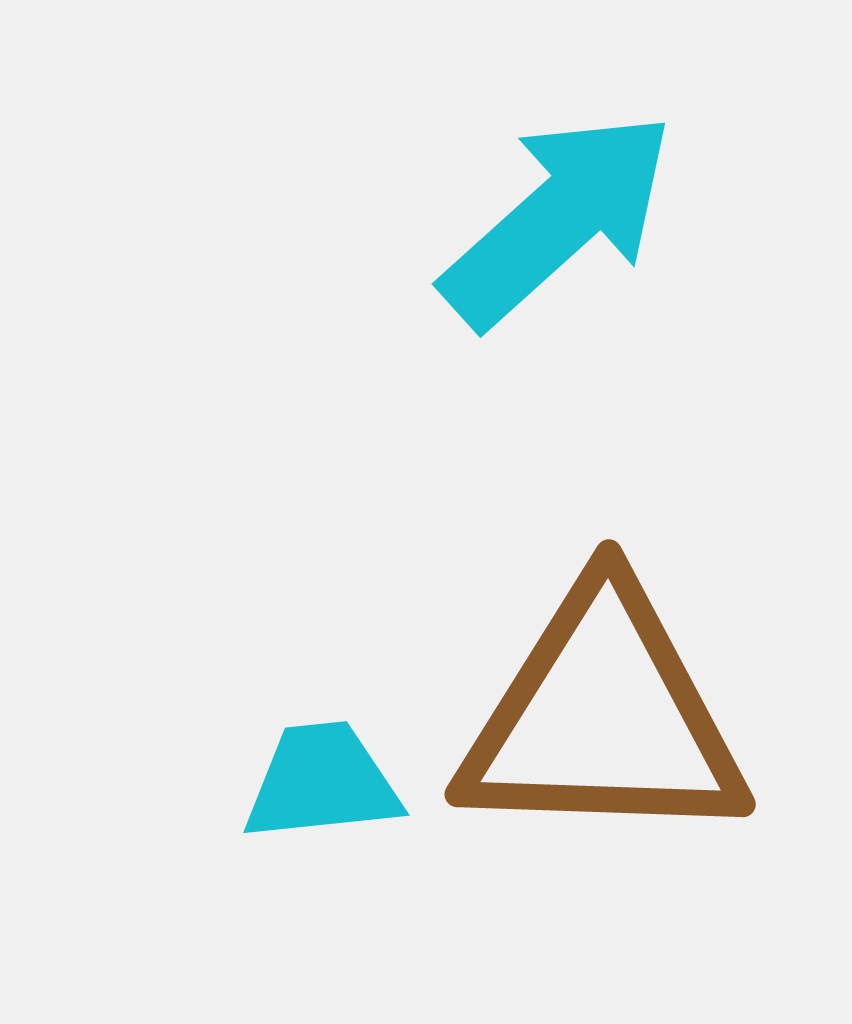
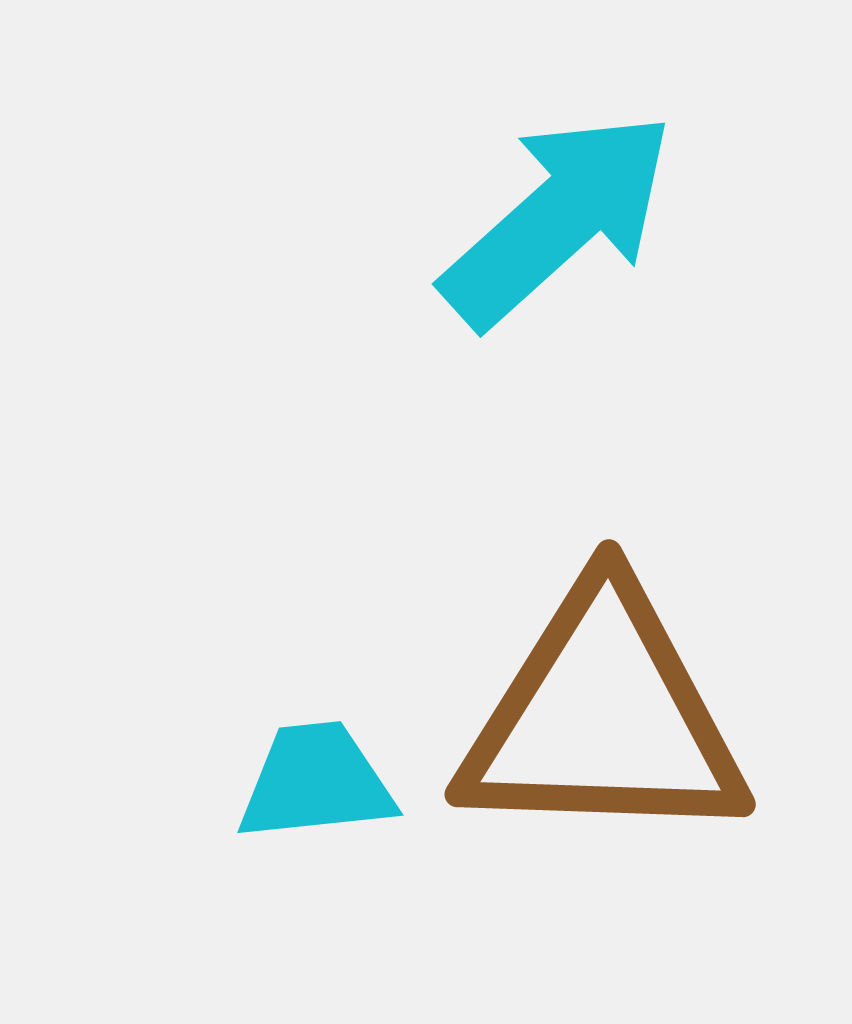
cyan trapezoid: moved 6 px left
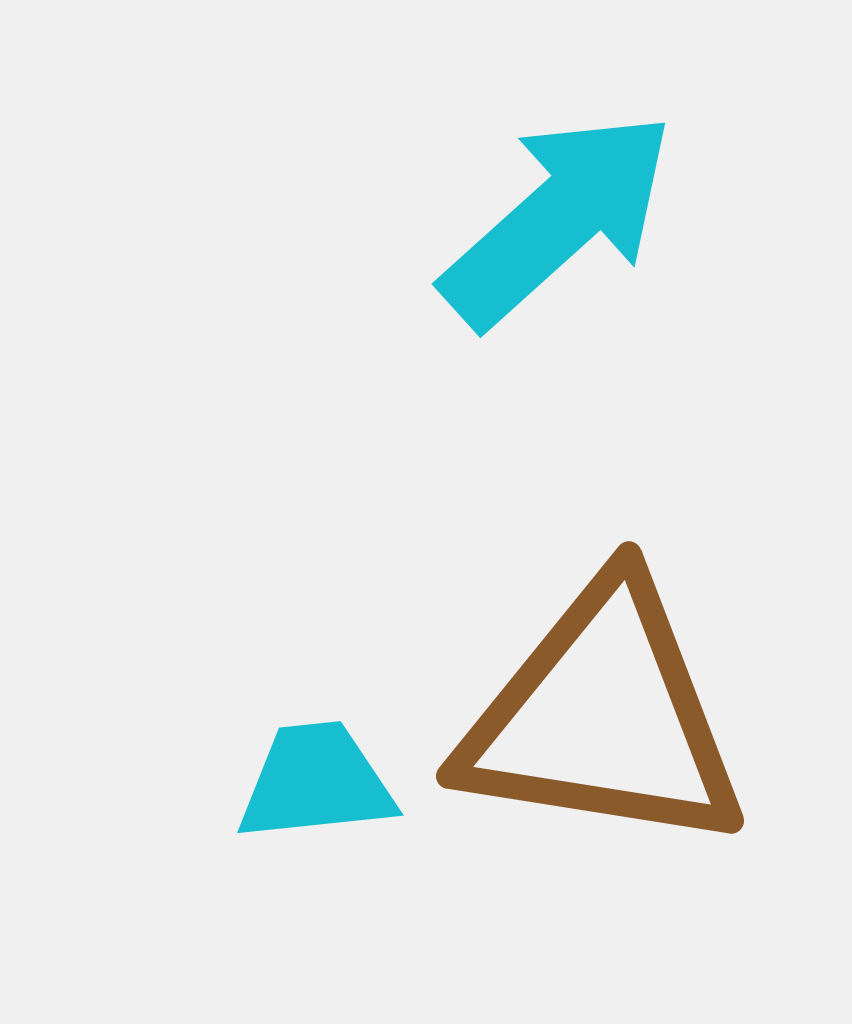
brown triangle: rotated 7 degrees clockwise
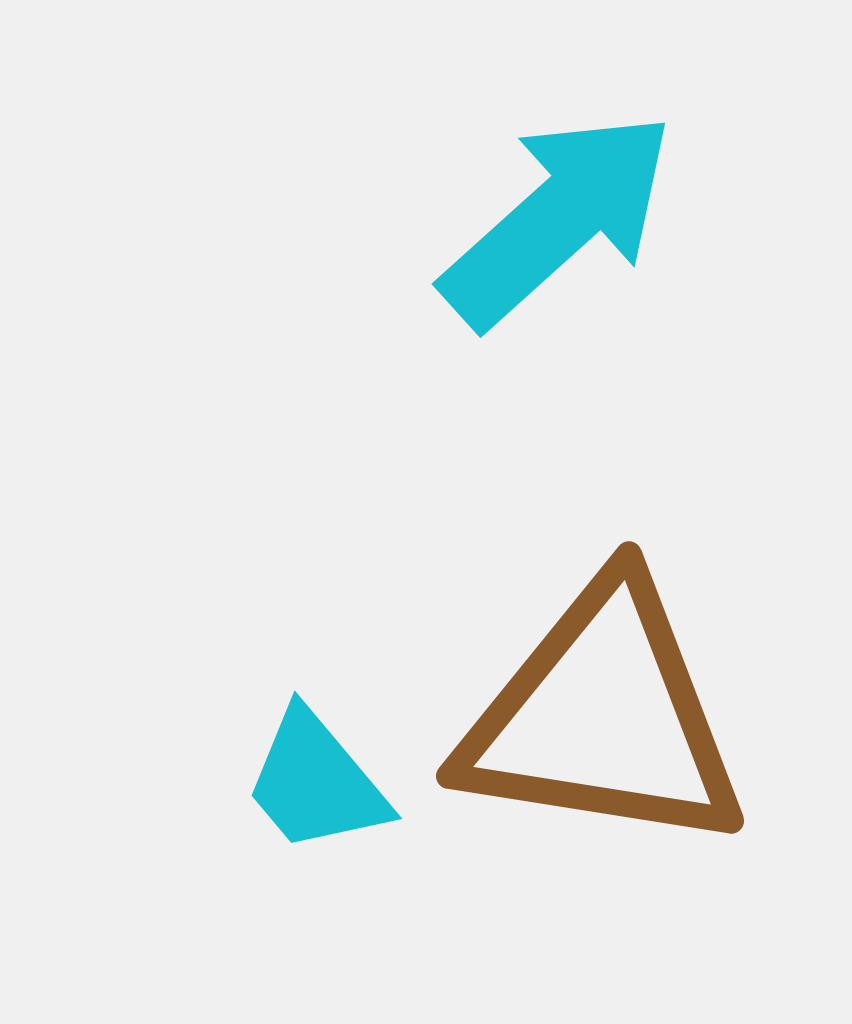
cyan trapezoid: rotated 124 degrees counterclockwise
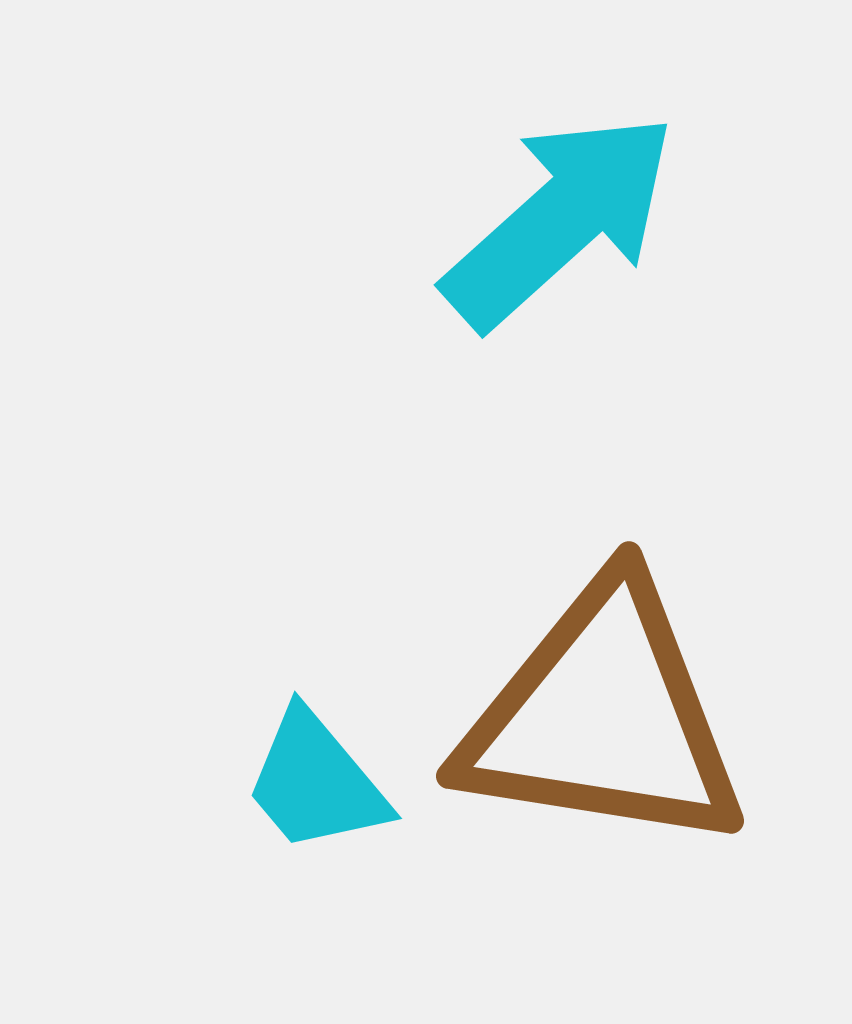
cyan arrow: moved 2 px right, 1 px down
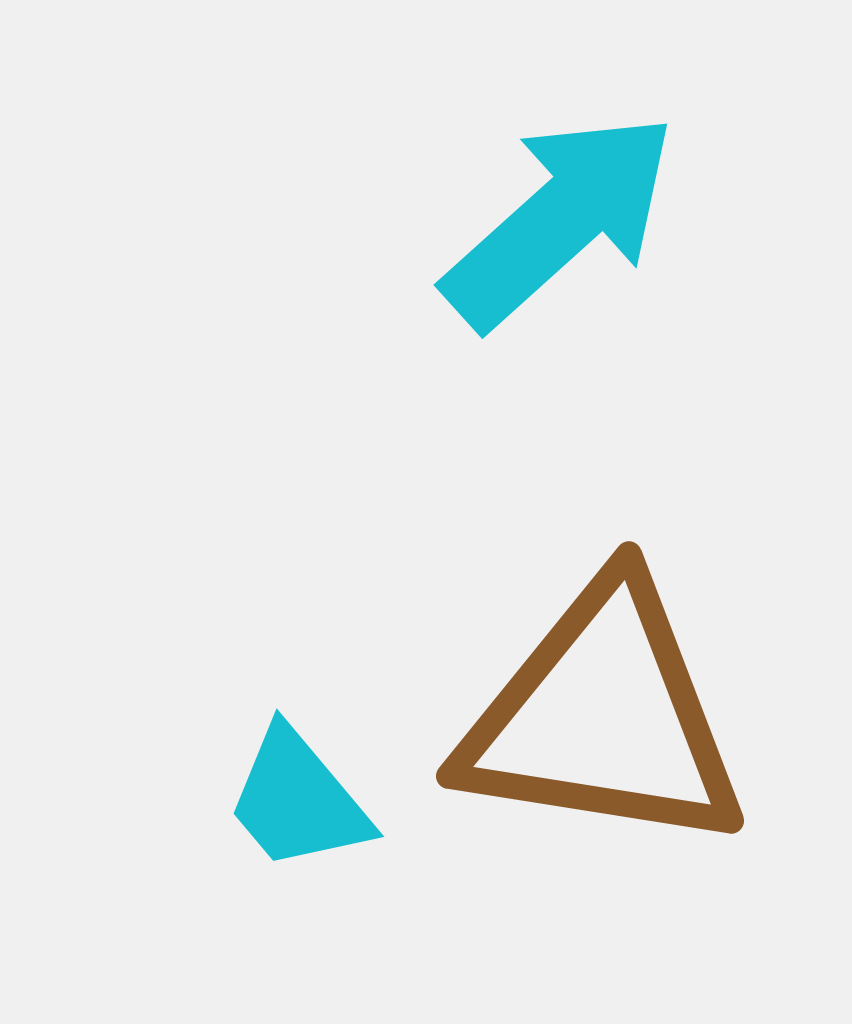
cyan trapezoid: moved 18 px left, 18 px down
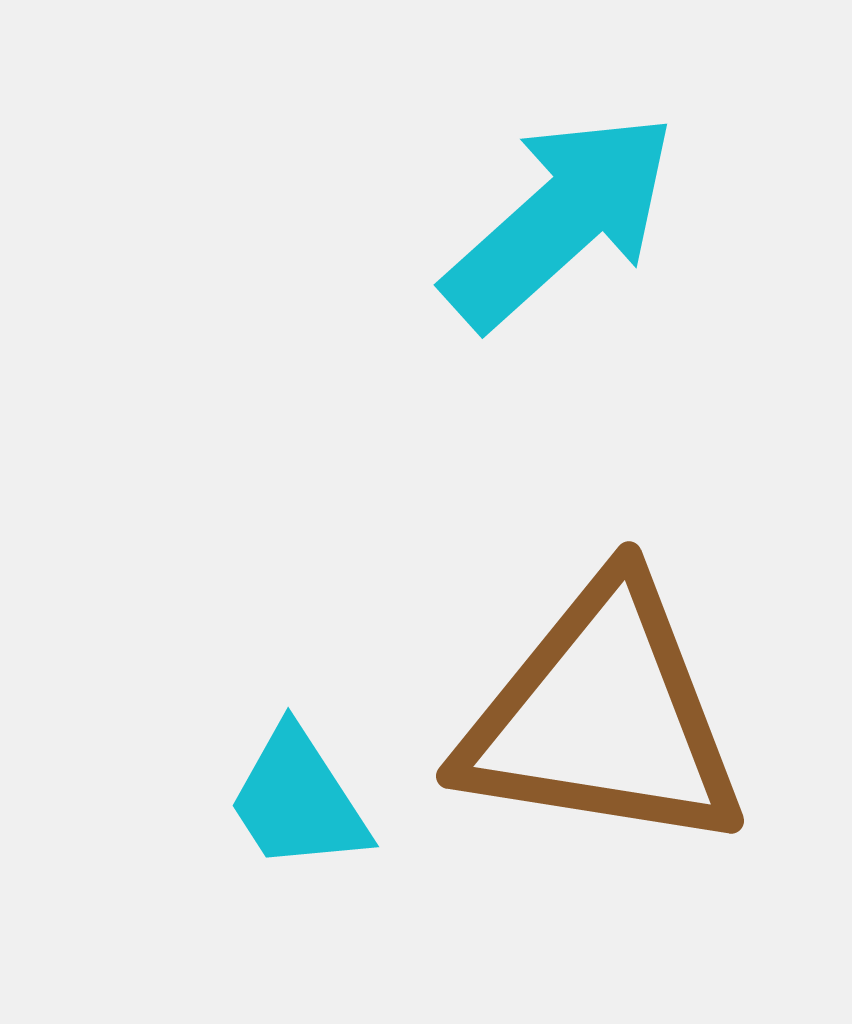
cyan trapezoid: rotated 7 degrees clockwise
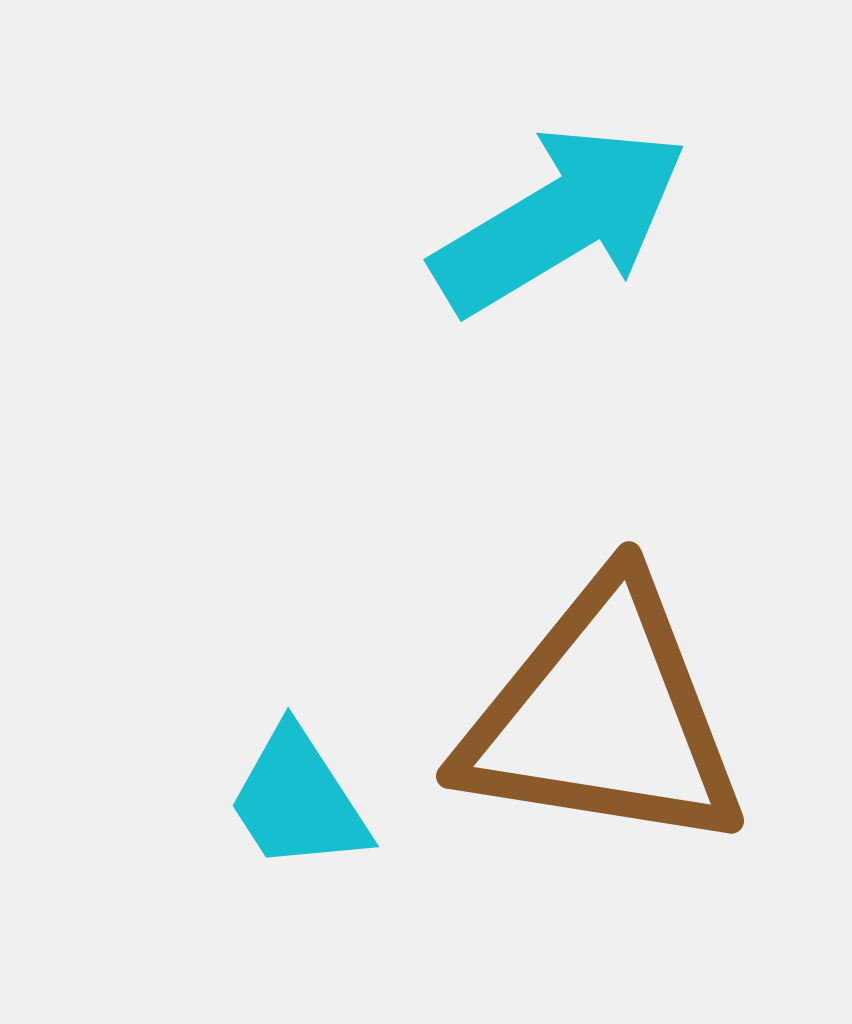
cyan arrow: rotated 11 degrees clockwise
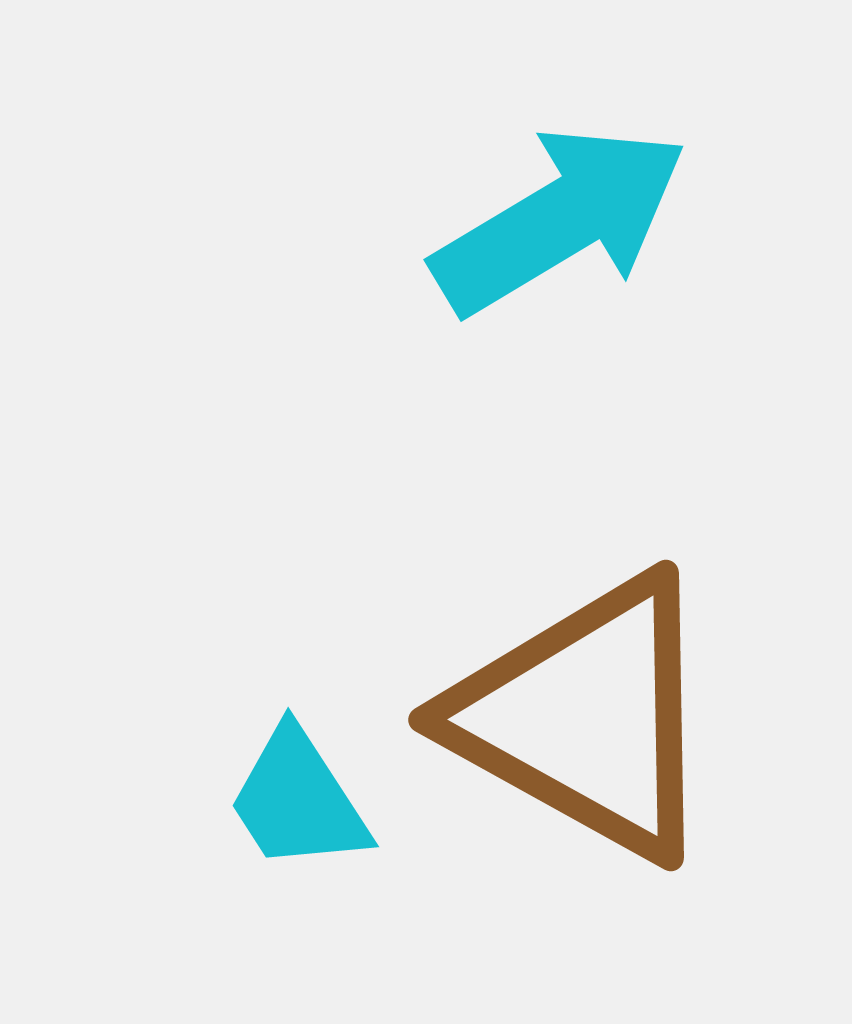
brown triangle: moved 17 px left; rotated 20 degrees clockwise
